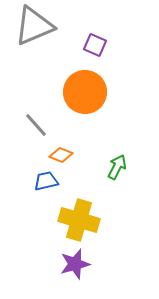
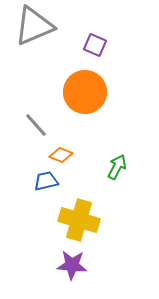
purple star: moved 3 px left, 1 px down; rotated 20 degrees clockwise
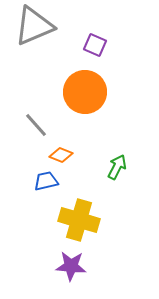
purple star: moved 1 px left, 1 px down
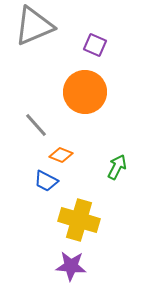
blue trapezoid: rotated 140 degrees counterclockwise
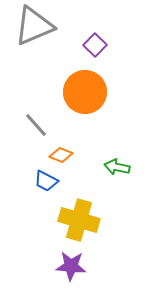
purple square: rotated 20 degrees clockwise
green arrow: rotated 105 degrees counterclockwise
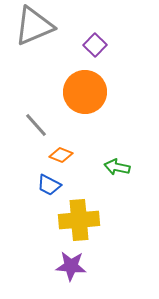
blue trapezoid: moved 3 px right, 4 px down
yellow cross: rotated 21 degrees counterclockwise
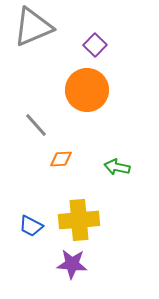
gray triangle: moved 1 px left, 1 px down
orange circle: moved 2 px right, 2 px up
orange diamond: moved 4 px down; rotated 25 degrees counterclockwise
blue trapezoid: moved 18 px left, 41 px down
purple star: moved 1 px right, 2 px up
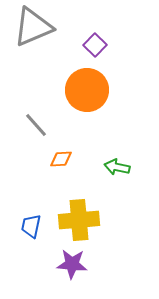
blue trapezoid: rotated 75 degrees clockwise
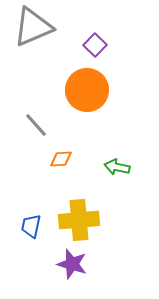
purple star: rotated 12 degrees clockwise
